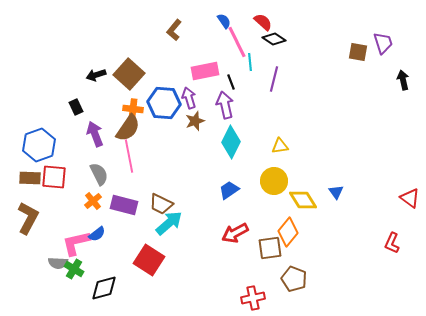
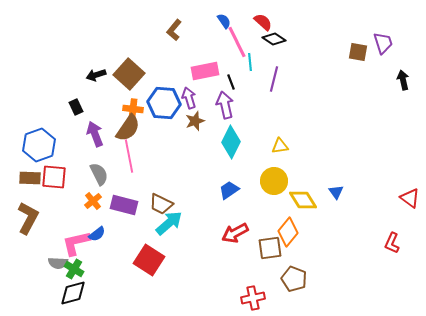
black diamond at (104, 288): moved 31 px left, 5 px down
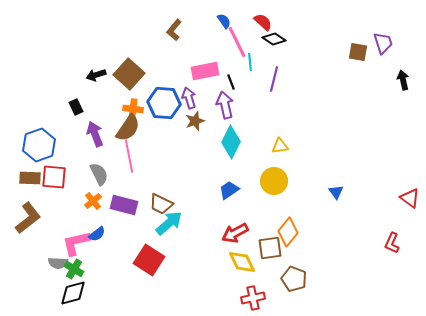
yellow diamond at (303, 200): moved 61 px left, 62 px down; rotated 8 degrees clockwise
brown L-shape at (28, 218): rotated 24 degrees clockwise
